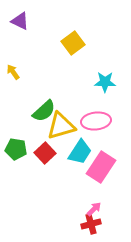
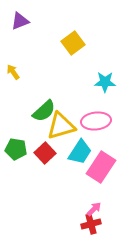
purple triangle: rotated 48 degrees counterclockwise
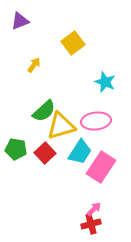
yellow arrow: moved 21 px right, 7 px up; rotated 70 degrees clockwise
cyan star: rotated 20 degrees clockwise
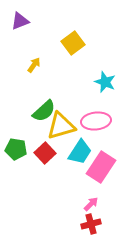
pink arrow: moved 3 px left, 5 px up
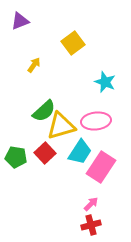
green pentagon: moved 8 px down
red cross: moved 1 px down
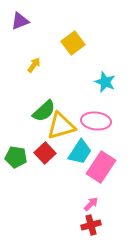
pink ellipse: rotated 12 degrees clockwise
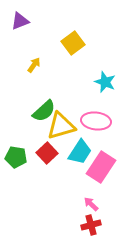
red square: moved 2 px right
pink arrow: rotated 91 degrees counterclockwise
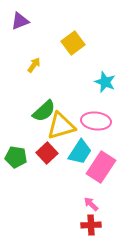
red cross: rotated 12 degrees clockwise
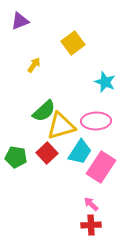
pink ellipse: rotated 8 degrees counterclockwise
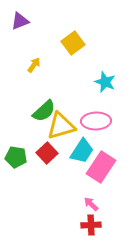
cyan trapezoid: moved 2 px right, 1 px up
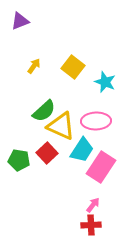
yellow square: moved 24 px down; rotated 15 degrees counterclockwise
yellow arrow: moved 1 px down
yellow triangle: rotated 40 degrees clockwise
cyan trapezoid: moved 1 px up
green pentagon: moved 3 px right, 3 px down
pink arrow: moved 2 px right, 1 px down; rotated 84 degrees clockwise
